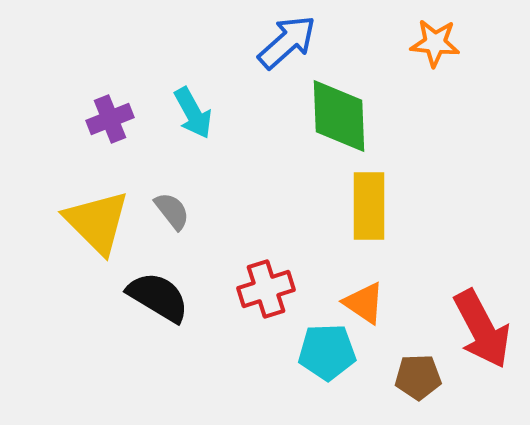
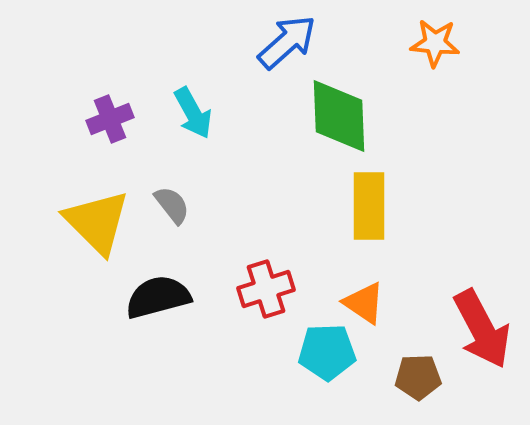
gray semicircle: moved 6 px up
black semicircle: rotated 46 degrees counterclockwise
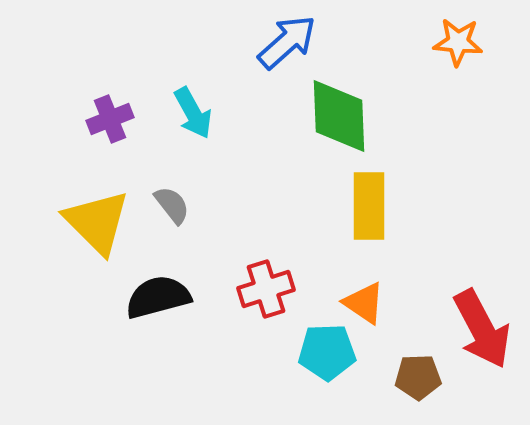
orange star: moved 23 px right, 1 px up
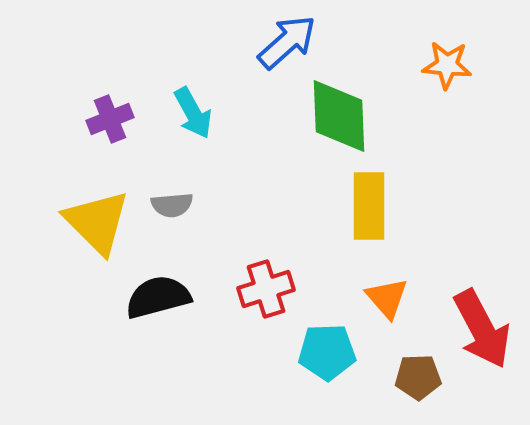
orange star: moved 11 px left, 23 px down
gray semicircle: rotated 123 degrees clockwise
orange triangle: moved 23 px right, 5 px up; rotated 15 degrees clockwise
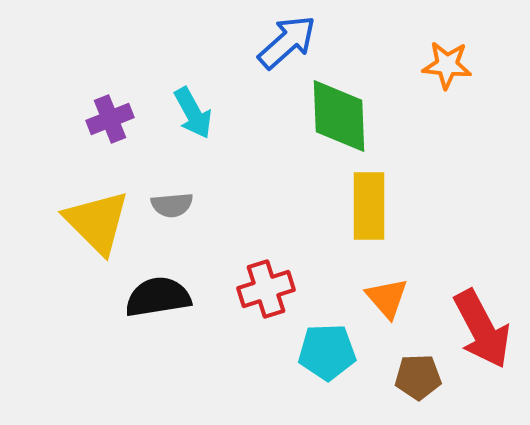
black semicircle: rotated 6 degrees clockwise
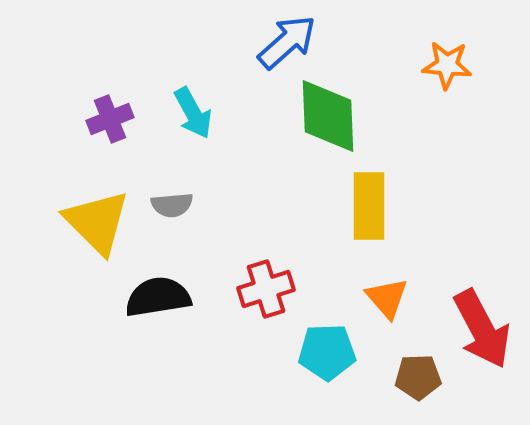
green diamond: moved 11 px left
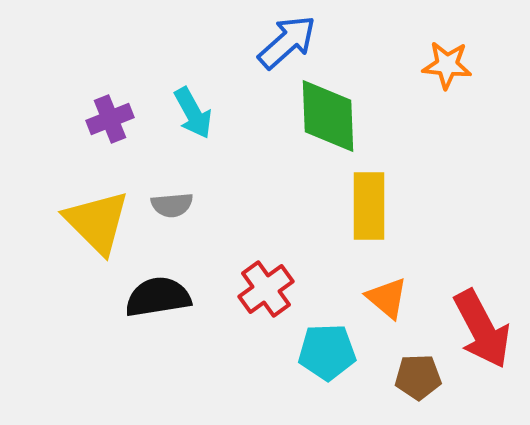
red cross: rotated 18 degrees counterclockwise
orange triangle: rotated 9 degrees counterclockwise
